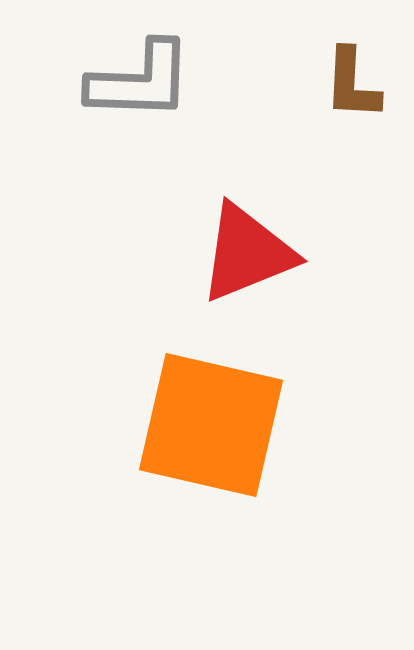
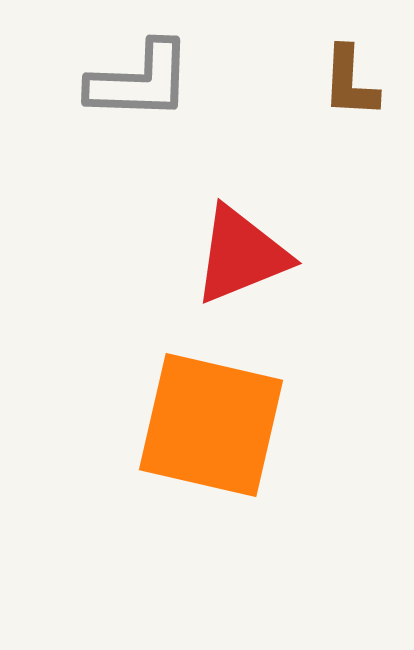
brown L-shape: moved 2 px left, 2 px up
red triangle: moved 6 px left, 2 px down
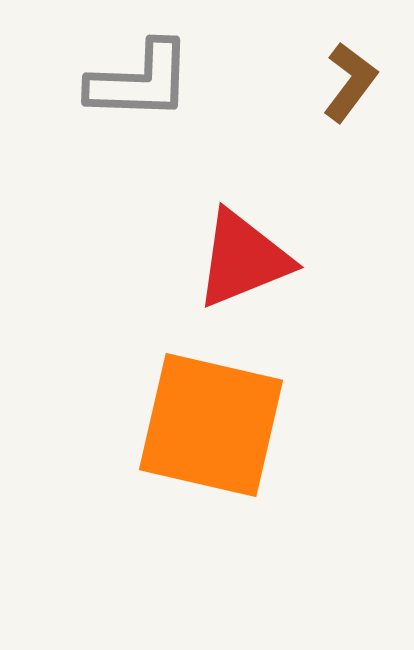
brown L-shape: rotated 146 degrees counterclockwise
red triangle: moved 2 px right, 4 px down
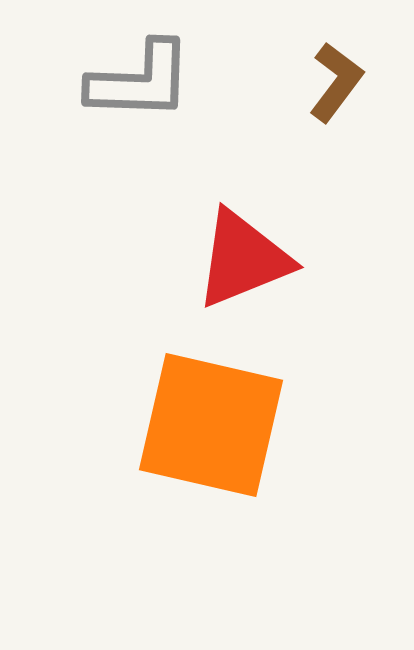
brown L-shape: moved 14 px left
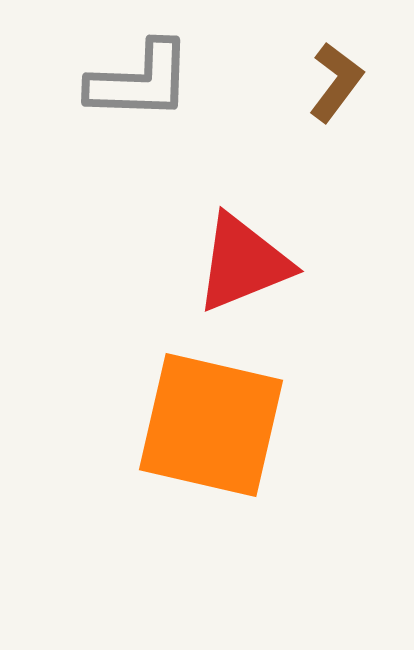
red triangle: moved 4 px down
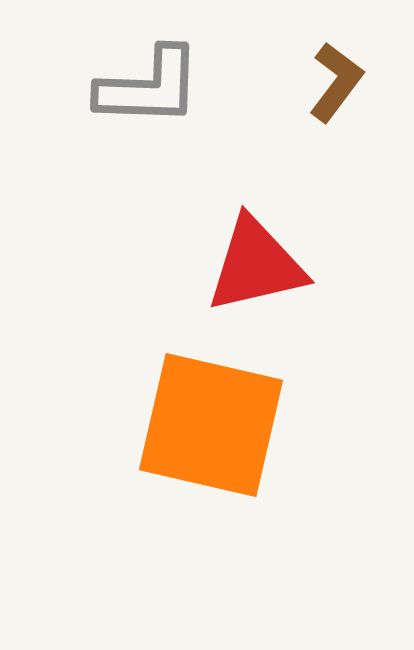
gray L-shape: moved 9 px right, 6 px down
red triangle: moved 13 px right, 2 px down; rotated 9 degrees clockwise
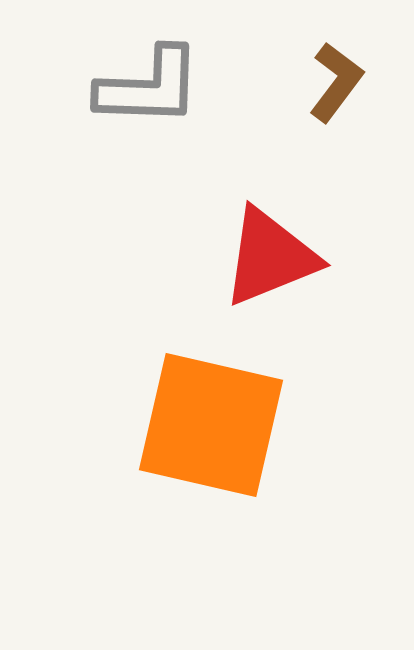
red triangle: moved 14 px right, 8 px up; rotated 9 degrees counterclockwise
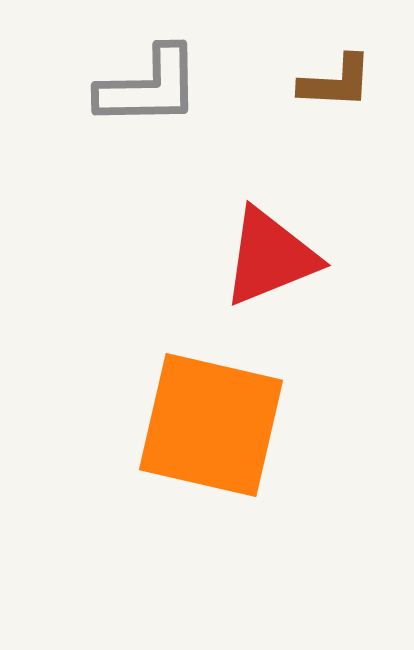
brown L-shape: rotated 56 degrees clockwise
gray L-shape: rotated 3 degrees counterclockwise
